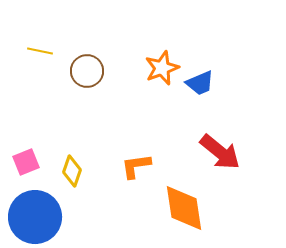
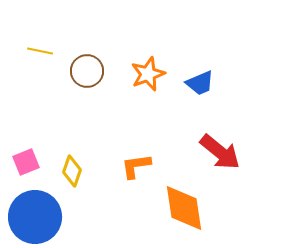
orange star: moved 14 px left, 6 px down
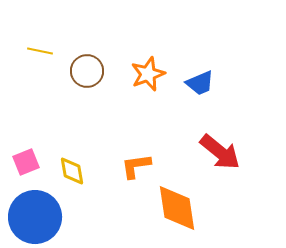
yellow diamond: rotated 28 degrees counterclockwise
orange diamond: moved 7 px left
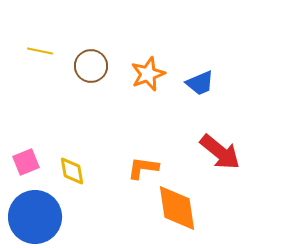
brown circle: moved 4 px right, 5 px up
orange L-shape: moved 7 px right, 2 px down; rotated 16 degrees clockwise
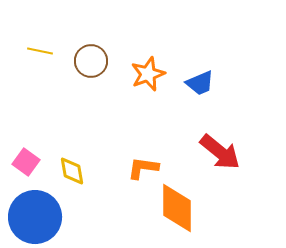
brown circle: moved 5 px up
pink square: rotated 32 degrees counterclockwise
orange diamond: rotated 9 degrees clockwise
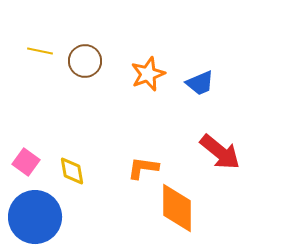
brown circle: moved 6 px left
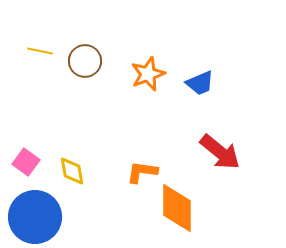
orange L-shape: moved 1 px left, 4 px down
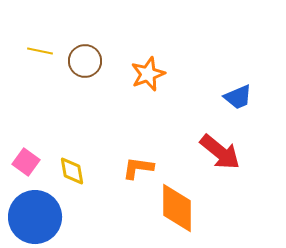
blue trapezoid: moved 38 px right, 14 px down
orange L-shape: moved 4 px left, 4 px up
